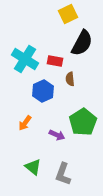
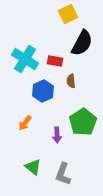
brown semicircle: moved 1 px right, 2 px down
purple arrow: rotated 63 degrees clockwise
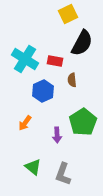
brown semicircle: moved 1 px right, 1 px up
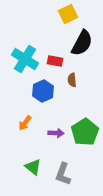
green pentagon: moved 2 px right, 10 px down
purple arrow: moved 1 px left, 2 px up; rotated 84 degrees counterclockwise
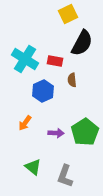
gray L-shape: moved 2 px right, 2 px down
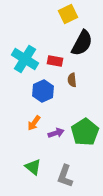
orange arrow: moved 9 px right
purple arrow: rotated 21 degrees counterclockwise
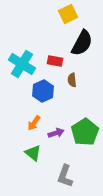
cyan cross: moved 3 px left, 5 px down
green triangle: moved 14 px up
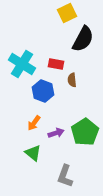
yellow square: moved 1 px left, 1 px up
black semicircle: moved 1 px right, 4 px up
red rectangle: moved 1 px right, 3 px down
blue hexagon: rotated 15 degrees counterclockwise
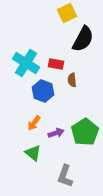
cyan cross: moved 4 px right, 1 px up
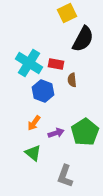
cyan cross: moved 3 px right
